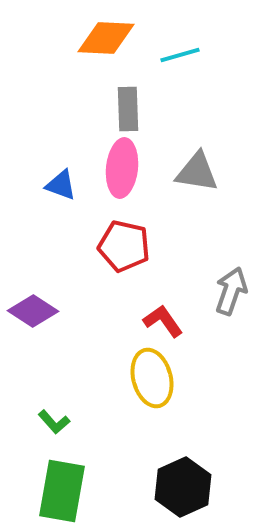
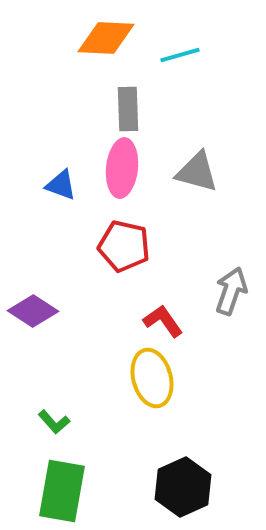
gray triangle: rotated 6 degrees clockwise
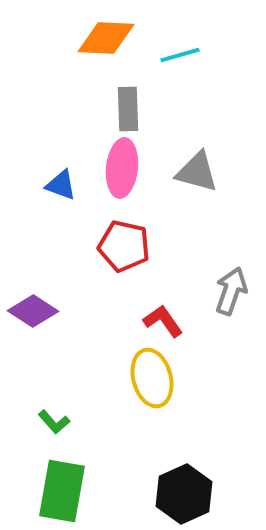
black hexagon: moved 1 px right, 7 px down
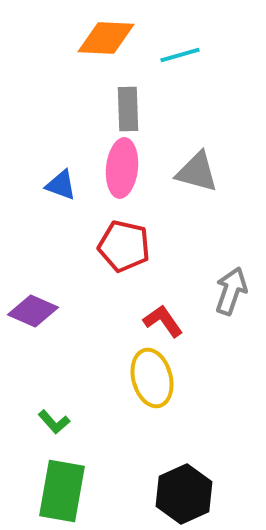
purple diamond: rotated 9 degrees counterclockwise
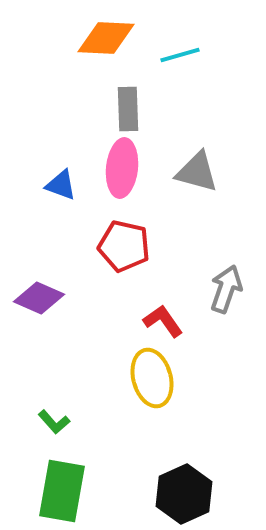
gray arrow: moved 5 px left, 2 px up
purple diamond: moved 6 px right, 13 px up
